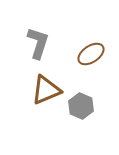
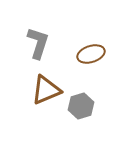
brown ellipse: rotated 16 degrees clockwise
gray hexagon: rotated 20 degrees clockwise
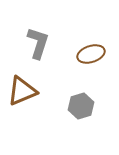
brown triangle: moved 24 px left, 1 px down
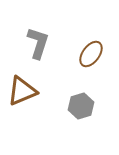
brown ellipse: rotated 36 degrees counterclockwise
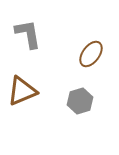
gray L-shape: moved 10 px left, 9 px up; rotated 28 degrees counterclockwise
gray hexagon: moved 1 px left, 5 px up
